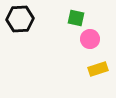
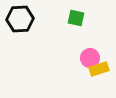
pink circle: moved 19 px down
yellow rectangle: moved 1 px right
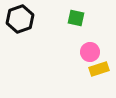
black hexagon: rotated 16 degrees counterclockwise
pink circle: moved 6 px up
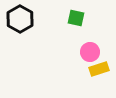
black hexagon: rotated 12 degrees counterclockwise
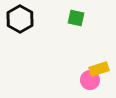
pink circle: moved 28 px down
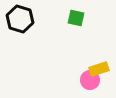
black hexagon: rotated 12 degrees counterclockwise
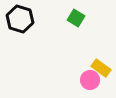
green square: rotated 18 degrees clockwise
yellow rectangle: moved 2 px right, 1 px up; rotated 54 degrees clockwise
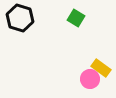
black hexagon: moved 1 px up
pink circle: moved 1 px up
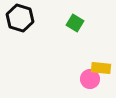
green square: moved 1 px left, 5 px down
yellow rectangle: rotated 30 degrees counterclockwise
